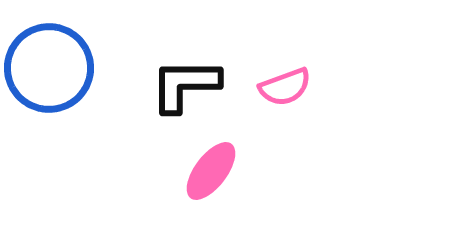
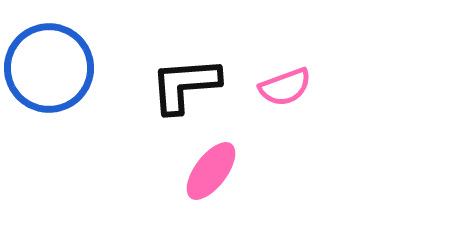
black L-shape: rotated 4 degrees counterclockwise
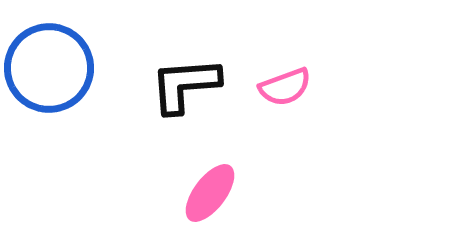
pink ellipse: moved 1 px left, 22 px down
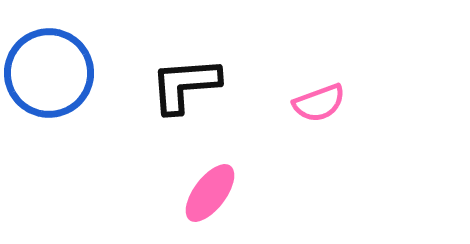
blue circle: moved 5 px down
pink semicircle: moved 34 px right, 16 px down
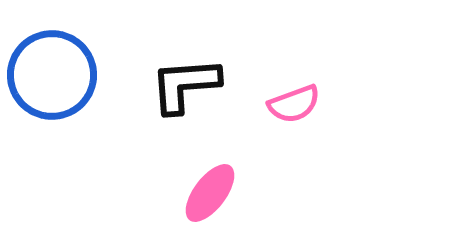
blue circle: moved 3 px right, 2 px down
pink semicircle: moved 25 px left, 1 px down
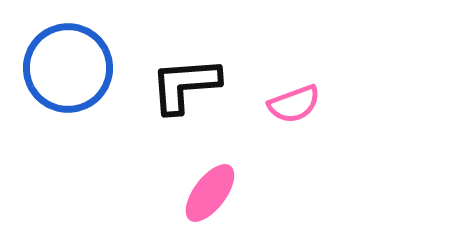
blue circle: moved 16 px right, 7 px up
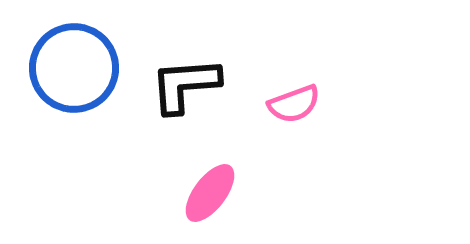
blue circle: moved 6 px right
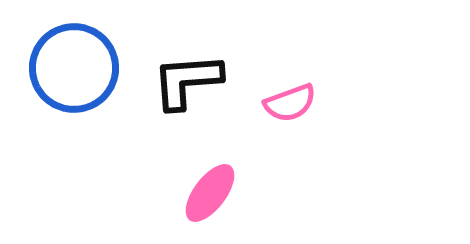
black L-shape: moved 2 px right, 4 px up
pink semicircle: moved 4 px left, 1 px up
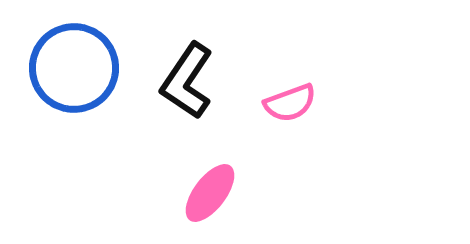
black L-shape: rotated 52 degrees counterclockwise
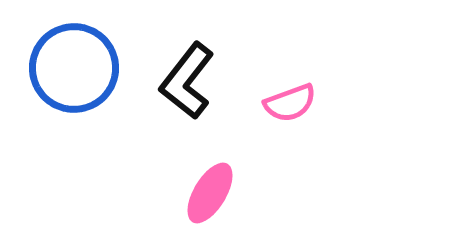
black L-shape: rotated 4 degrees clockwise
pink ellipse: rotated 6 degrees counterclockwise
